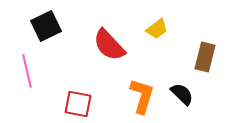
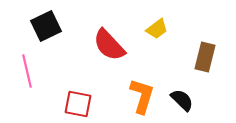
black semicircle: moved 6 px down
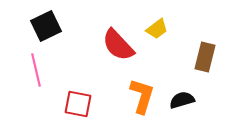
red semicircle: moved 9 px right
pink line: moved 9 px right, 1 px up
black semicircle: rotated 60 degrees counterclockwise
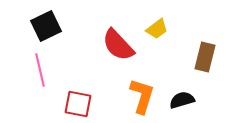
pink line: moved 4 px right
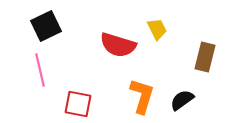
yellow trapezoid: rotated 80 degrees counterclockwise
red semicircle: rotated 30 degrees counterclockwise
black semicircle: rotated 20 degrees counterclockwise
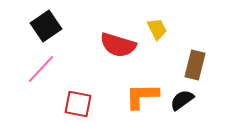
black square: rotated 8 degrees counterclockwise
brown rectangle: moved 10 px left, 8 px down
pink line: moved 1 px right, 1 px up; rotated 56 degrees clockwise
orange L-shape: rotated 108 degrees counterclockwise
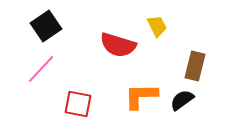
yellow trapezoid: moved 3 px up
brown rectangle: moved 1 px down
orange L-shape: moved 1 px left
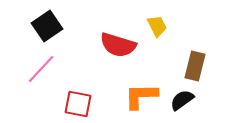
black square: moved 1 px right
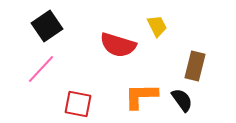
black semicircle: rotated 90 degrees clockwise
